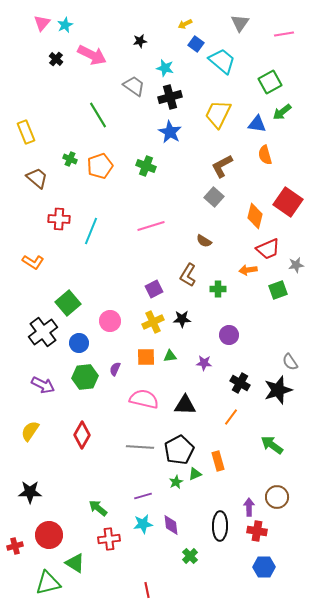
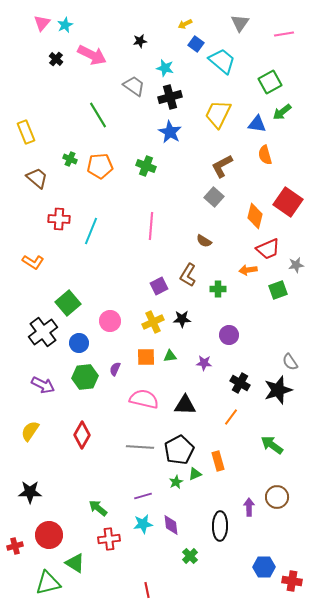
orange pentagon at (100, 166): rotated 15 degrees clockwise
pink line at (151, 226): rotated 68 degrees counterclockwise
purple square at (154, 289): moved 5 px right, 3 px up
red cross at (257, 531): moved 35 px right, 50 px down
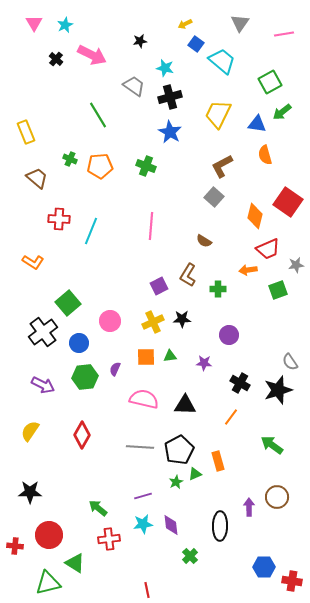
pink triangle at (42, 23): moved 8 px left; rotated 12 degrees counterclockwise
red cross at (15, 546): rotated 21 degrees clockwise
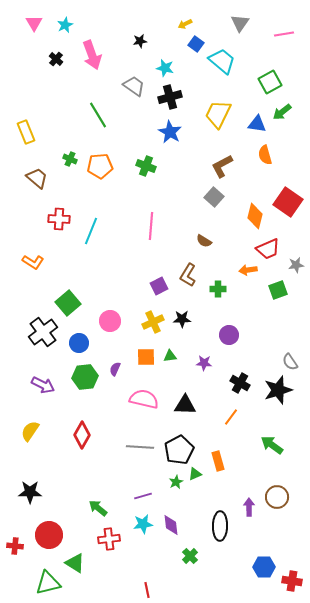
pink arrow at (92, 55): rotated 44 degrees clockwise
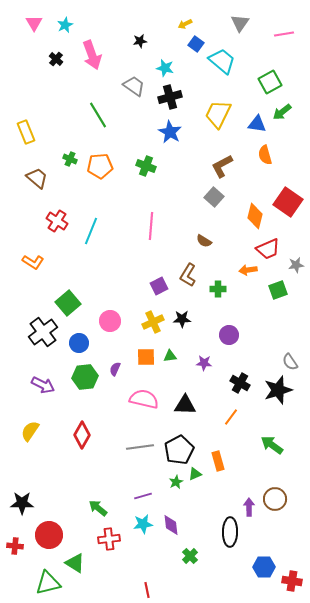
red cross at (59, 219): moved 2 px left, 2 px down; rotated 30 degrees clockwise
gray line at (140, 447): rotated 12 degrees counterclockwise
black star at (30, 492): moved 8 px left, 11 px down
brown circle at (277, 497): moved 2 px left, 2 px down
black ellipse at (220, 526): moved 10 px right, 6 px down
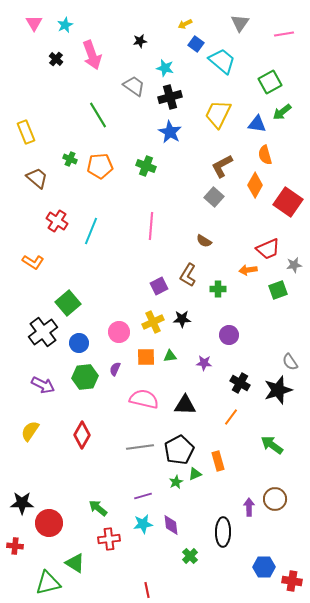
orange diamond at (255, 216): moved 31 px up; rotated 15 degrees clockwise
gray star at (296, 265): moved 2 px left
pink circle at (110, 321): moved 9 px right, 11 px down
black ellipse at (230, 532): moved 7 px left
red circle at (49, 535): moved 12 px up
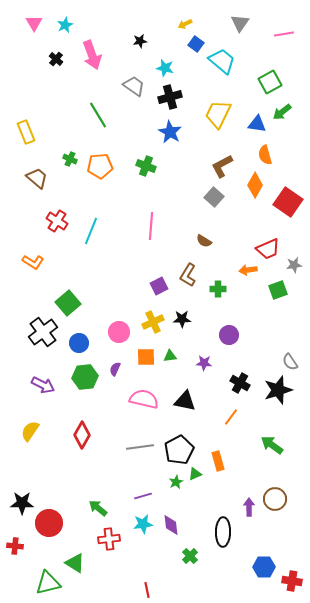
black triangle at (185, 405): moved 4 px up; rotated 10 degrees clockwise
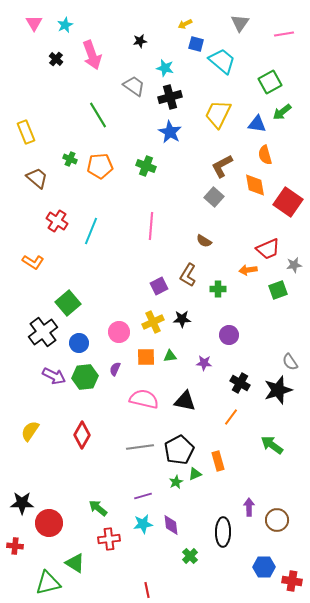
blue square at (196, 44): rotated 21 degrees counterclockwise
orange diamond at (255, 185): rotated 40 degrees counterclockwise
purple arrow at (43, 385): moved 11 px right, 9 px up
brown circle at (275, 499): moved 2 px right, 21 px down
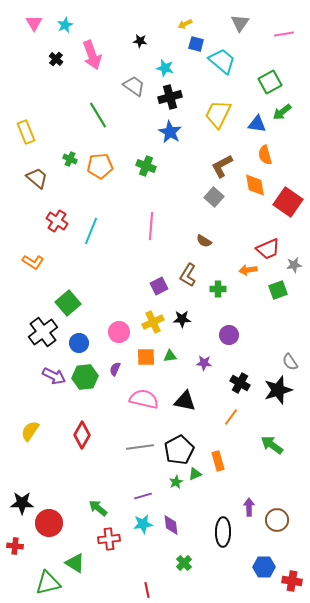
black star at (140, 41): rotated 16 degrees clockwise
green cross at (190, 556): moved 6 px left, 7 px down
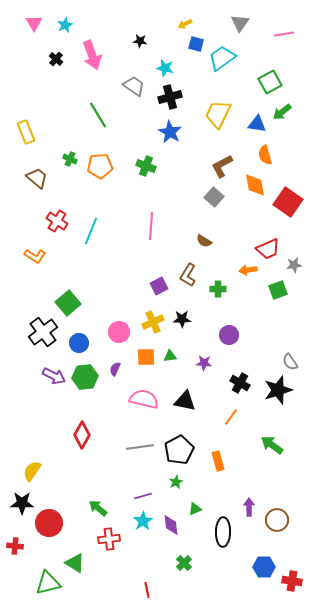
cyan trapezoid at (222, 61): moved 3 px up; rotated 76 degrees counterclockwise
orange L-shape at (33, 262): moved 2 px right, 6 px up
yellow semicircle at (30, 431): moved 2 px right, 40 px down
green triangle at (195, 474): moved 35 px down
cyan star at (143, 524): moved 3 px up; rotated 24 degrees counterclockwise
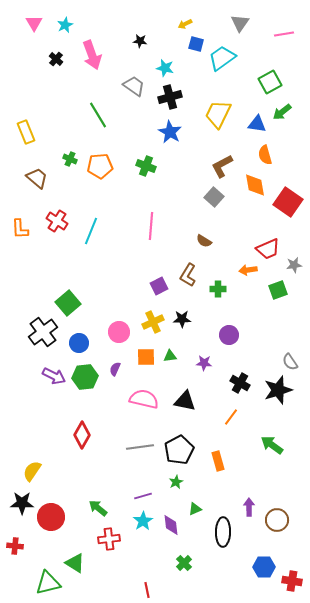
orange L-shape at (35, 256): moved 15 px left, 27 px up; rotated 55 degrees clockwise
red circle at (49, 523): moved 2 px right, 6 px up
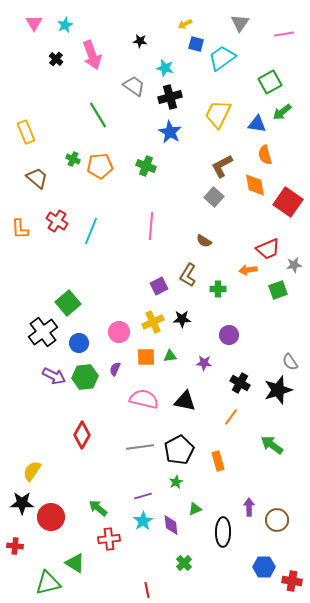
green cross at (70, 159): moved 3 px right
